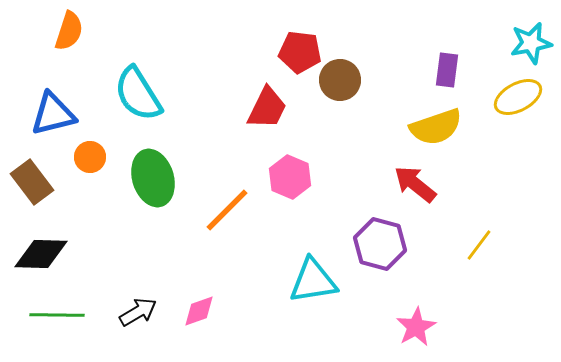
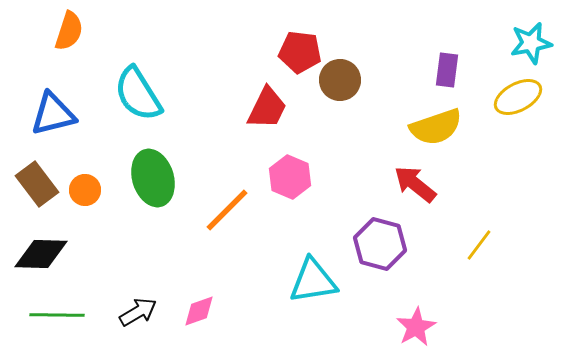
orange circle: moved 5 px left, 33 px down
brown rectangle: moved 5 px right, 2 px down
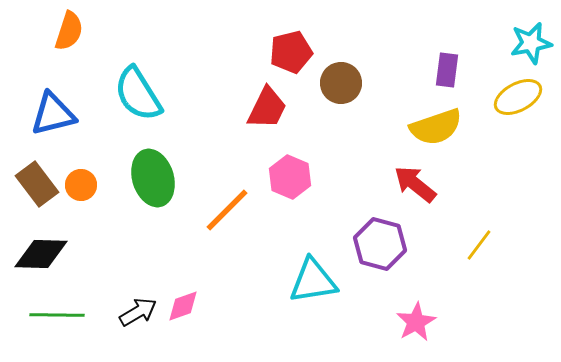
red pentagon: moved 9 px left; rotated 21 degrees counterclockwise
brown circle: moved 1 px right, 3 px down
orange circle: moved 4 px left, 5 px up
pink diamond: moved 16 px left, 5 px up
pink star: moved 5 px up
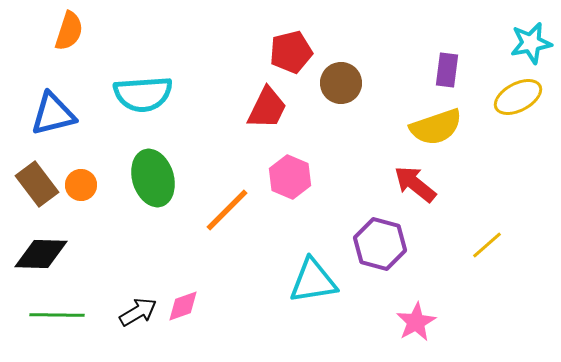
cyan semicircle: moved 5 px right; rotated 62 degrees counterclockwise
yellow line: moved 8 px right; rotated 12 degrees clockwise
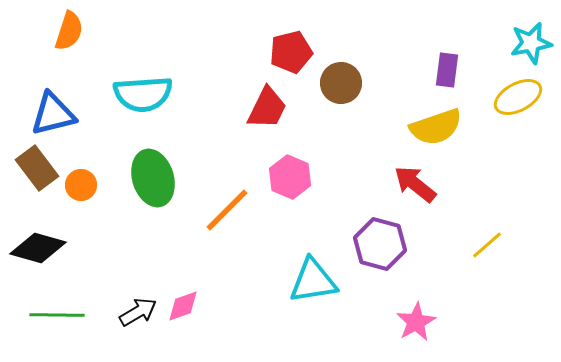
brown rectangle: moved 16 px up
black diamond: moved 3 px left, 6 px up; rotated 14 degrees clockwise
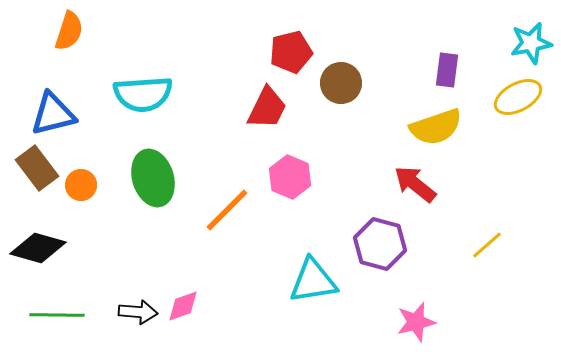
black arrow: rotated 36 degrees clockwise
pink star: rotated 15 degrees clockwise
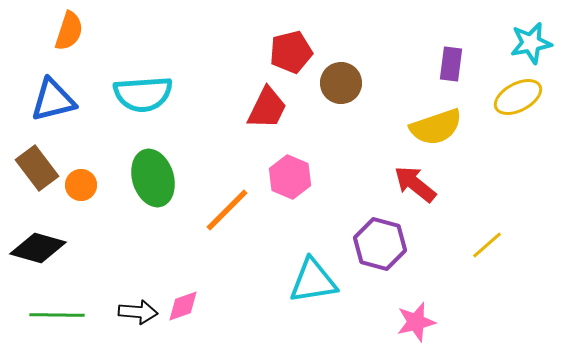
purple rectangle: moved 4 px right, 6 px up
blue triangle: moved 14 px up
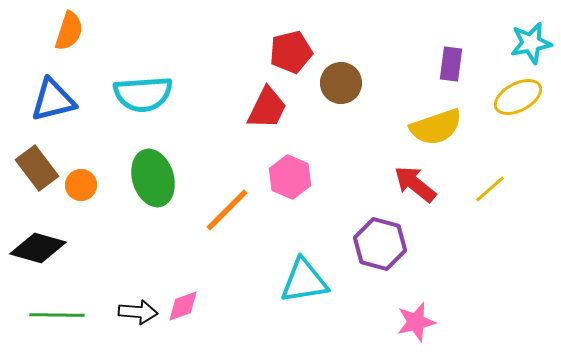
yellow line: moved 3 px right, 56 px up
cyan triangle: moved 9 px left
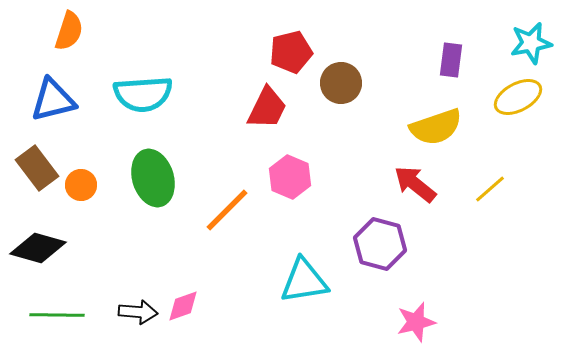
purple rectangle: moved 4 px up
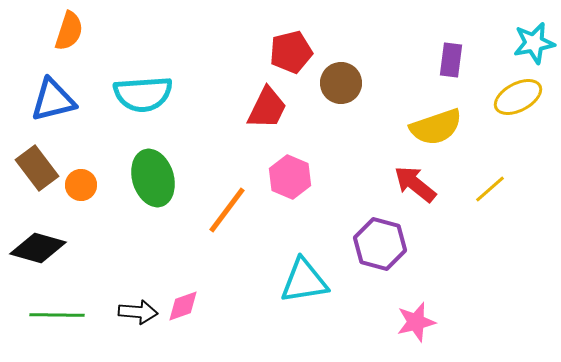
cyan star: moved 3 px right
orange line: rotated 8 degrees counterclockwise
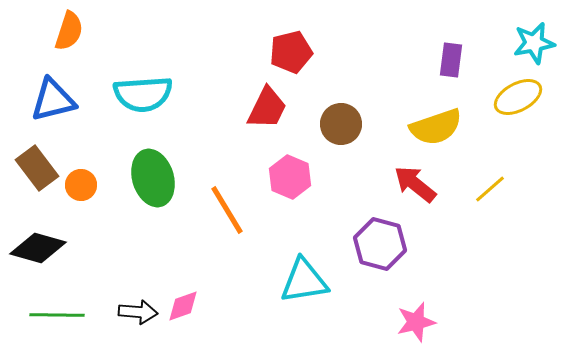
brown circle: moved 41 px down
orange line: rotated 68 degrees counterclockwise
